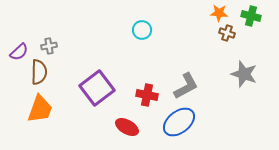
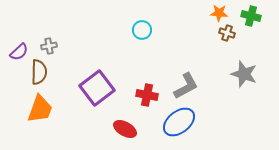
red ellipse: moved 2 px left, 2 px down
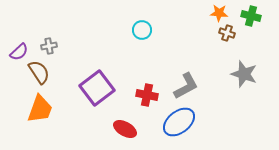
brown semicircle: rotated 35 degrees counterclockwise
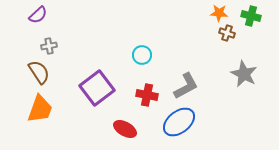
cyan circle: moved 25 px down
purple semicircle: moved 19 px right, 37 px up
gray star: rotated 8 degrees clockwise
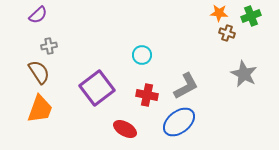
green cross: rotated 36 degrees counterclockwise
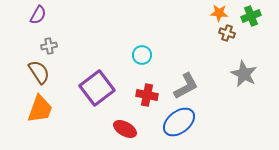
purple semicircle: rotated 18 degrees counterclockwise
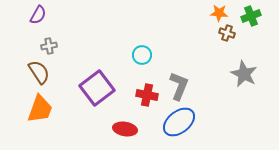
gray L-shape: moved 7 px left; rotated 40 degrees counterclockwise
red ellipse: rotated 20 degrees counterclockwise
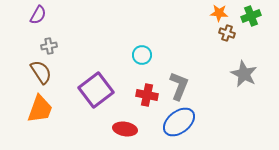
brown semicircle: moved 2 px right
purple square: moved 1 px left, 2 px down
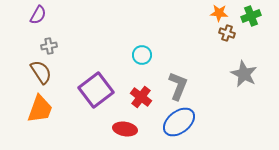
gray L-shape: moved 1 px left
red cross: moved 6 px left, 2 px down; rotated 25 degrees clockwise
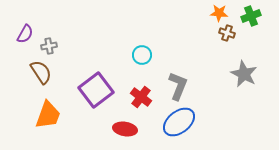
purple semicircle: moved 13 px left, 19 px down
orange trapezoid: moved 8 px right, 6 px down
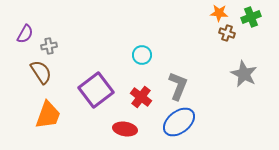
green cross: moved 1 px down
